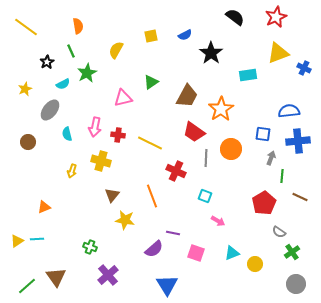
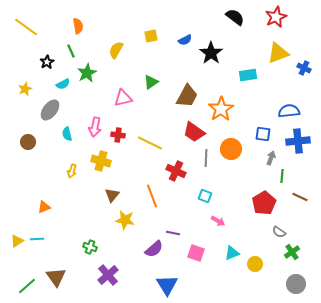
blue semicircle at (185, 35): moved 5 px down
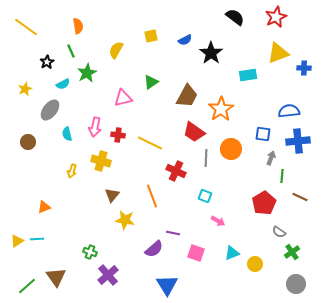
blue cross at (304, 68): rotated 24 degrees counterclockwise
green cross at (90, 247): moved 5 px down
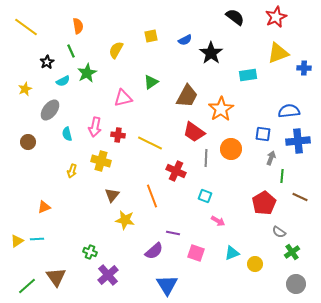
cyan semicircle at (63, 84): moved 3 px up
purple semicircle at (154, 249): moved 2 px down
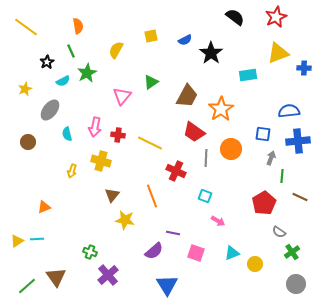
pink triangle at (123, 98): moved 1 px left, 2 px up; rotated 36 degrees counterclockwise
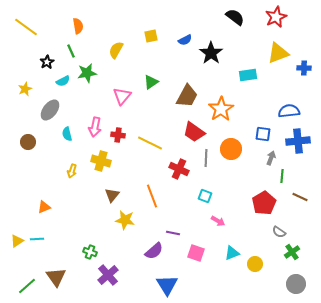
green star at (87, 73): rotated 18 degrees clockwise
red cross at (176, 171): moved 3 px right, 2 px up
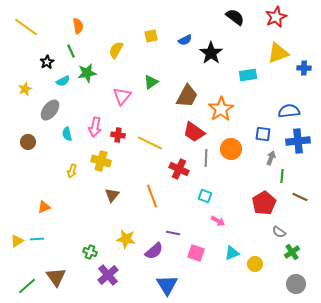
yellow star at (125, 220): moved 1 px right, 19 px down
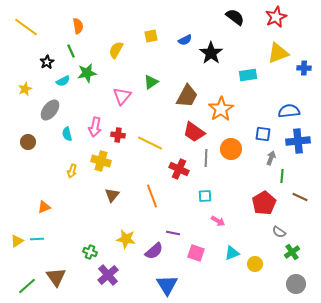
cyan square at (205, 196): rotated 24 degrees counterclockwise
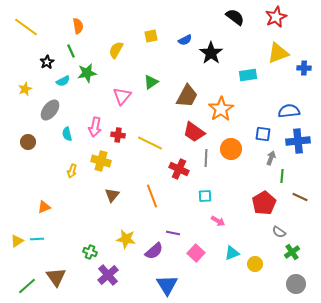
pink square at (196, 253): rotated 24 degrees clockwise
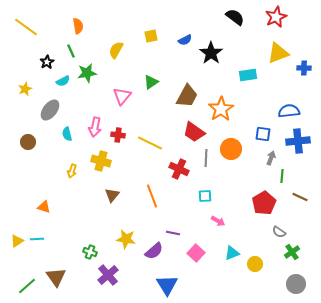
orange triangle at (44, 207): rotated 40 degrees clockwise
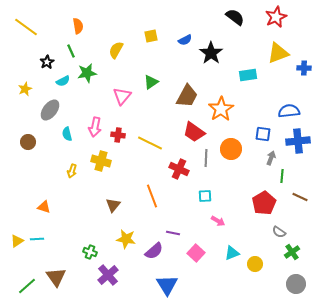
brown triangle at (112, 195): moved 1 px right, 10 px down
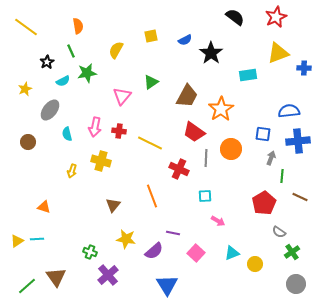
red cross at (118, 135): moved 1 px right, 4 px up
